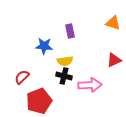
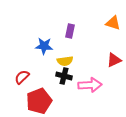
purple rectangle: rotated 24 degrees clockwise
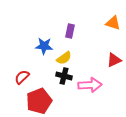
yellow semicircle: moved 1 px left, 3 px up; rotated 28 degrees counterclockwise
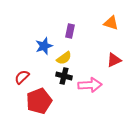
orange triangle: moved 2 px left
blue star: rotated 24 degrees counterclockwise
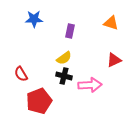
blue star: moved 10 px left, 27 px up; rotated 18 degrees clockwise
red semicircle: moved 1 px left, 3 px up; rotated 77 degrees counterclockwise
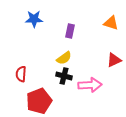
red semicircle: rotated 35 degrees clockwise
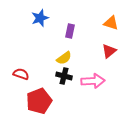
blue star: moved 6 px right, 1 px up; rotated 18 degrees counterclockwise
red triangle: moved 5 px left, 9 px up; rotated 14 degrees counterclockwise
red semicircle: rotated 105 degrees clockwise
pink arrow: moved 3 px right, 4 px up
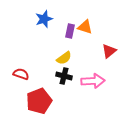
blue star: moved 4 px right, 1 px down
orange triangle: moved 26 px left, 4 px down
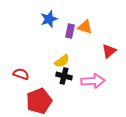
blue star: moved 5 px right
yellow semicircle: moved 2 px left, 3 px down
